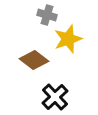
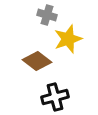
brown diamond: moved 3 px right, 1 px down
black cross: rotated 28 degrees clockwise
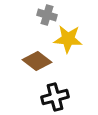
yellow star: rotated 24 degrees clockwise
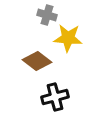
yellow star: moved 1 px up
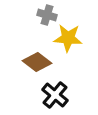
brown diamond: moved 1 px down
black cross: moved 2 px up; rotated 36 degrees counterclockwise
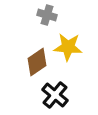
yellow star: moved 9 px down
brown diamond: rotated 72 degrees counterclockwise
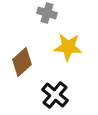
gray cross: moved 2 px up
brown diamond: moved 15 px left; rotated 8 degrees counterclockwise
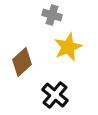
gray cross: moved 5 px right, 2 px down
yellow star: rotated 28 degrees counterclockwise
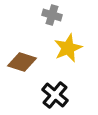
yellow star: moved 1 px down
brown diamond: rotated 60 degrees clockwise
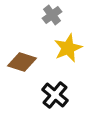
gray cross: rotated 36 degrees clockwise
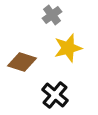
yellow star: rotated 8 degrees clockwise
